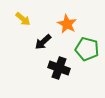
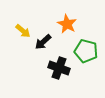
yellow arrow: moved 12 px down
green pentagon: moved 1 px left, 2 px down
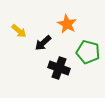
yellow arrow: moved 4 px left
black arrow: moved 1 px down
green pentagon: moved 2 px right, 1 px down
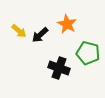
black arrow: moved 3 px left, 8 px up
green pentagon: moved 1 px down
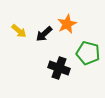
orange star: rotated 18 degrees clockwise
black arrow: moved 4 px right, 1 px up
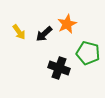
yellow arrow: moved 1 px down; rotated 14 degrees clockwise
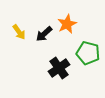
black cross: rotated 35 degrees clockwise
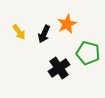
black arrow: rotated 24 degrees counterclockwise
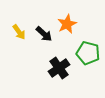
black arrow: rotated 72 degrees counterclockwise
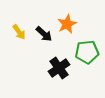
green pentagon: moved 1 px left, 1 px up; rotated 20 degrees counterclockwise
